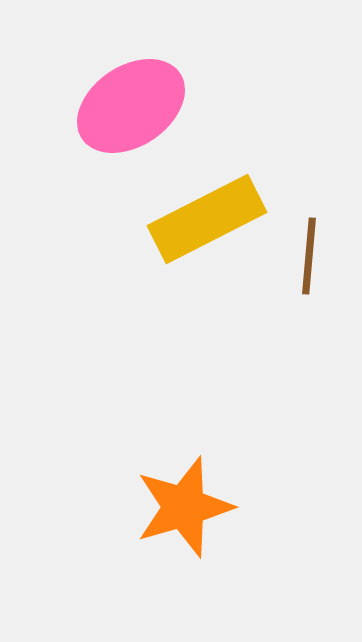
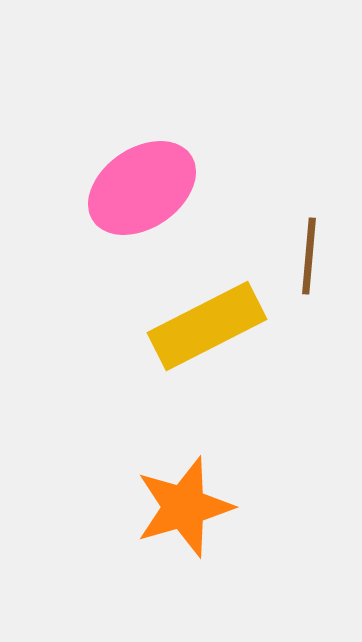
pink ellipse: moved 11 px right, 82 px down
yellow rectangle: moved 107 px down
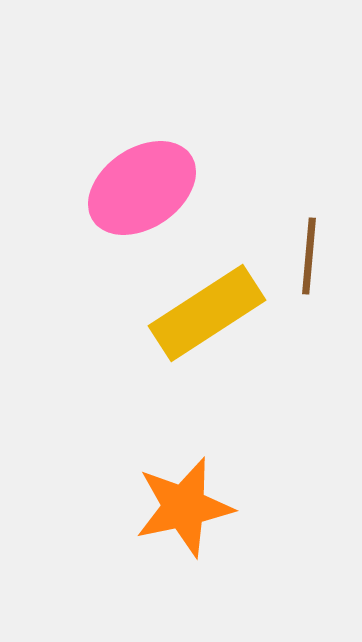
yellow rectangle: moved 13 px up; rotated 6 degrees counterclockwise
orange star: rotated 4 degrees clockwise
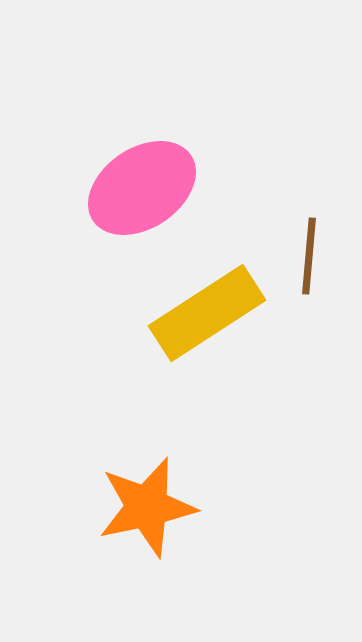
orange star: moved 37 px left
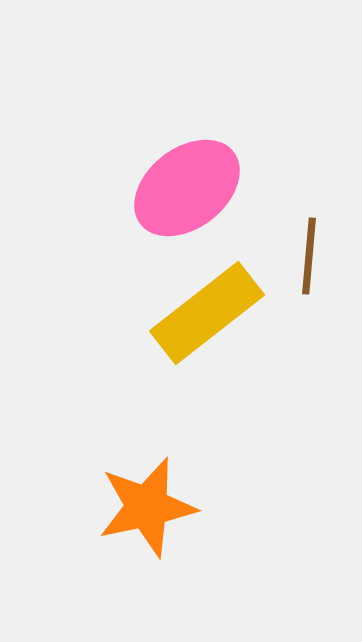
pink ellipse: moved 45 px right; rotated 4 degrees counterclockwise
yellow rectangle: rotated 5 degrees counterclockwise
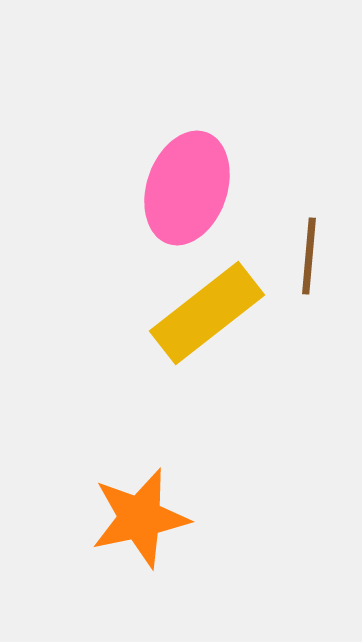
pink ellipse: rotated 33 degrees counterclockwise
orange star: moved 7 px left, 11 px down
